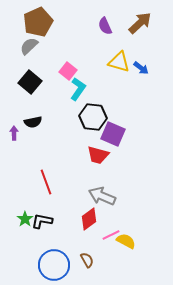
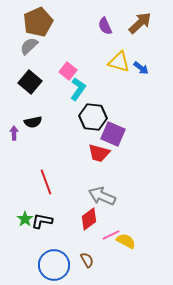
red trapezoid: moved 1 px right, 2 px up
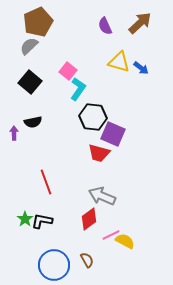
yellow semicircle: moved 1 px left
